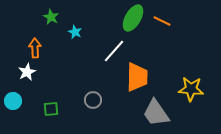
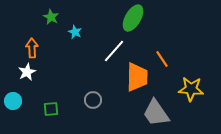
orange line: moved 38 px down; rotated 30 degrees clockwise
orange arrow: moved 3 px left
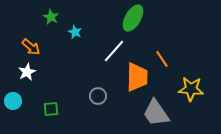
orange arrow: moved 1 px left, 1 px up; rotated 132 degrees clockwise
gray circle: moved 5 px right, 4 px up
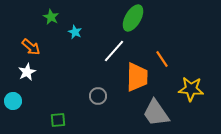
green square: moved 7 px right, 11 px down
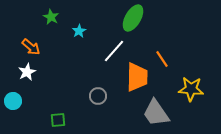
cyan star: moved 4 px right, 1 px up; rotated 16 degrees clockwise
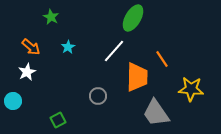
cyan star: moved 11 px left, 16 px down
green square: rotated 21 degrees counterclockwise
